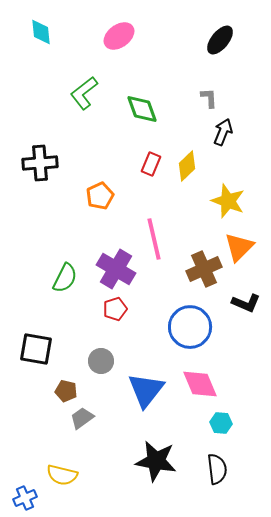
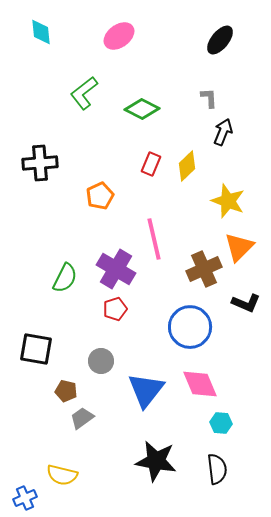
green diamond: rotated 44 degrees counterclockwise
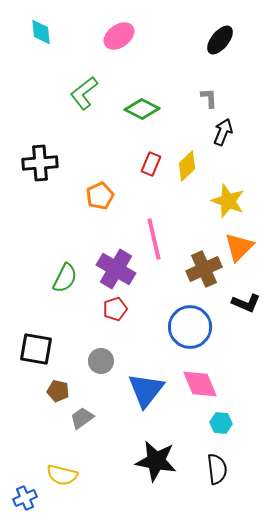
brown pentagon: moved 8 px left
